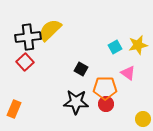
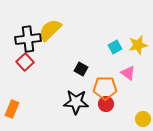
black cross: moved 2 px down
orange rectangle: moved 2 px left
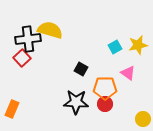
yellow semicircle: rotated 60 degrees clockwise
red square: moved 3 px left, 4 px up
red circle: moved 1 px left
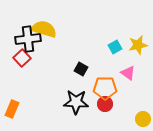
yellow semicircle: moved 6 px left, 1 px up
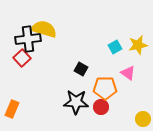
red circle: moved 4 px left, 3 px down
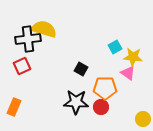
yellow star: moved 5 px left, 12 px down; rotated 18 degrees clockwise
red square: moved 8 px down; rotated 18 degrees clockwise
orange rectangle: moved 2 px right, 2 px up
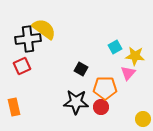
yellow semicircle: rotated 20 degrees clockwise
yellow star: moved 2 px right, 1 px up
pink triangle: rotated 35 degrees clockwise
orange rectangle: rotated 36 degrees counterclockwise
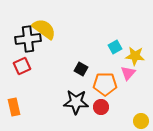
orange pentagon: moved 4 px up
yellow circle: moved 2 px left, 2 px down
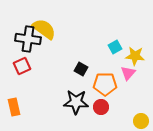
black cross: rotated 15 degrees clockwise
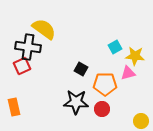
black cross: moved 8 px down
pink triangle: rotated 35 degrees clockwise
red circle: moved 1 px right, 2 px down
